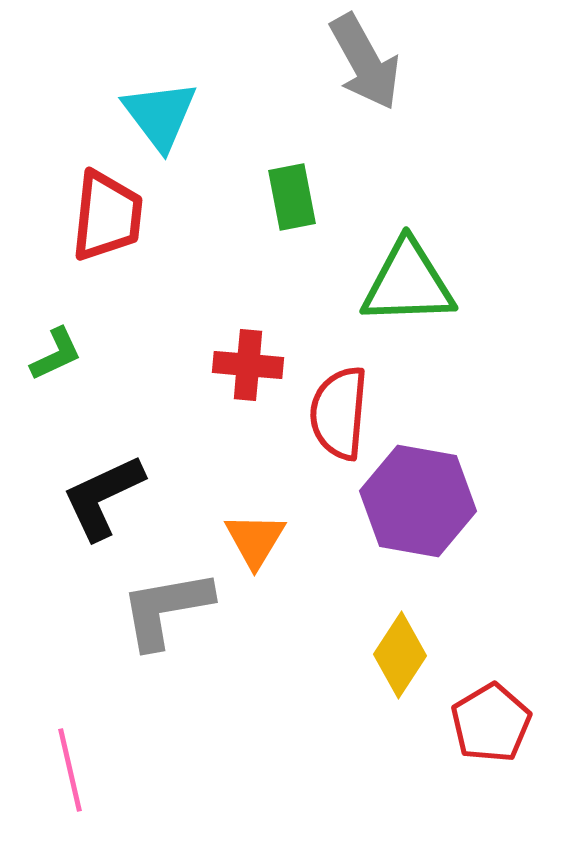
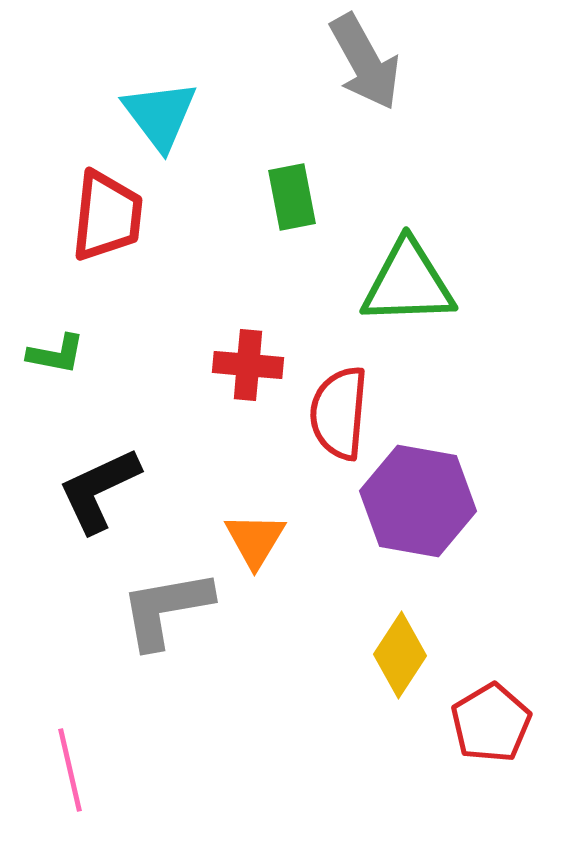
green L-shape: rotated 36 degrees clockwise
black L-shape: moved 4 px left, 7 px up
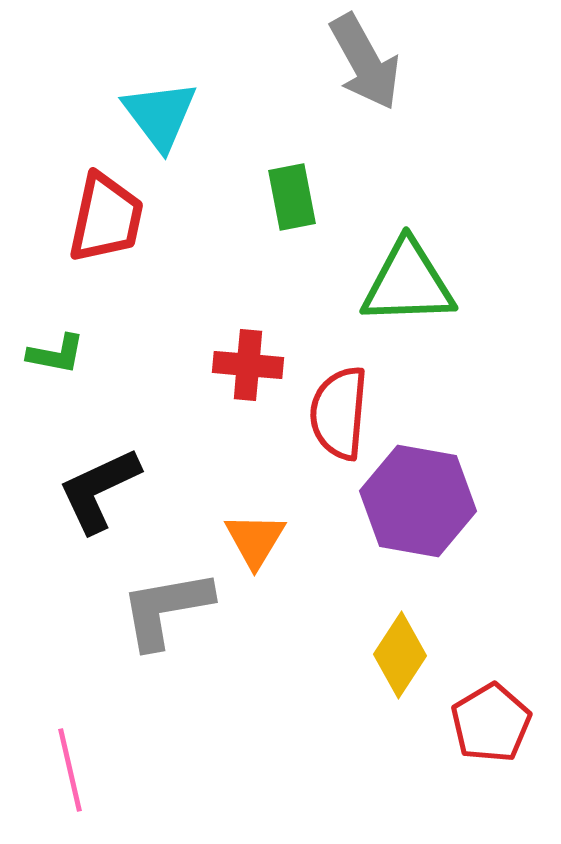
red trapezoid: moved 1 px left, 2 px down; rotated 6 degrees clockwise
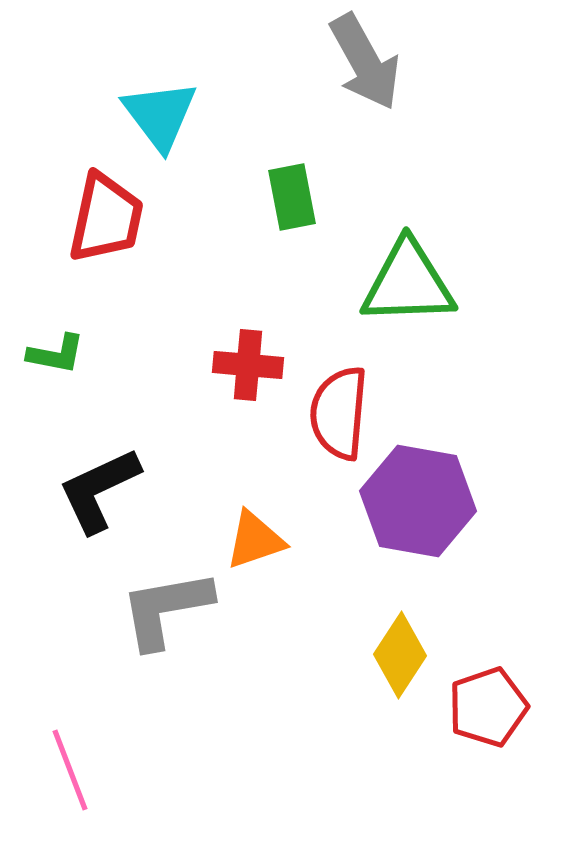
orange triangle: rotated 40 degrees clockwise
red pentagon: moved 3 px left, 16 px up; rotated 12 degrees clockwise
pink line: rotated 8 degrees counterclockwise
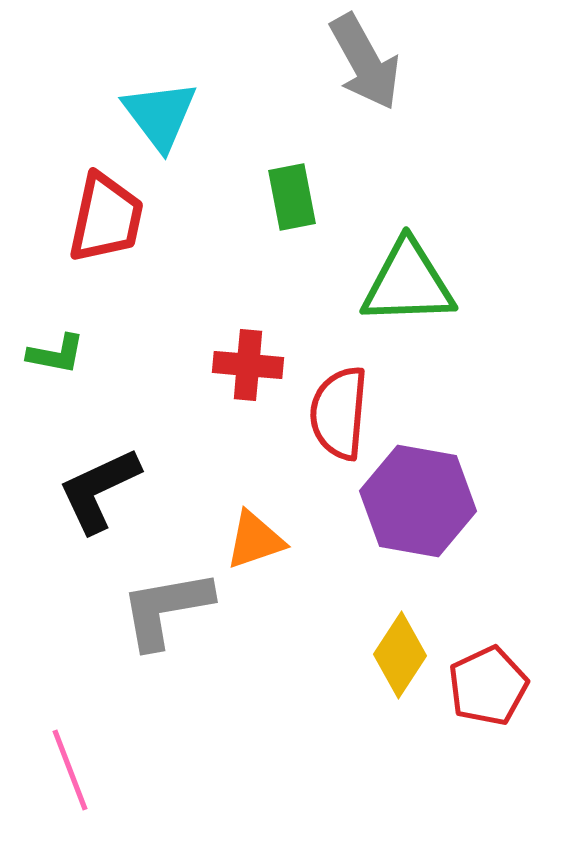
red pentagon: moved 21 px up; rotated 6 degrees counterclockwise
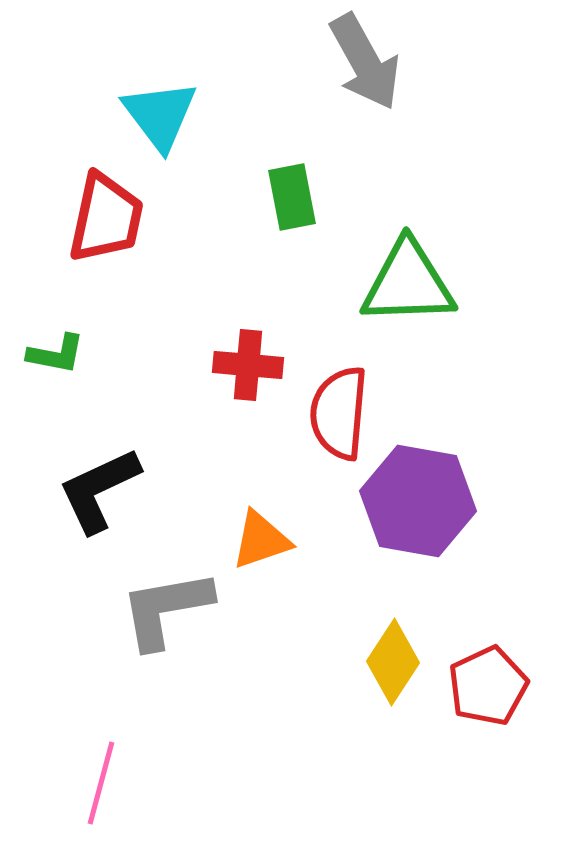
orange triangle: moved 6 px right
yellow diamond: moved 7 px left, 7 px down
pink line: moved 31 px right, 13 px down; rotated 36 degrees clockwise
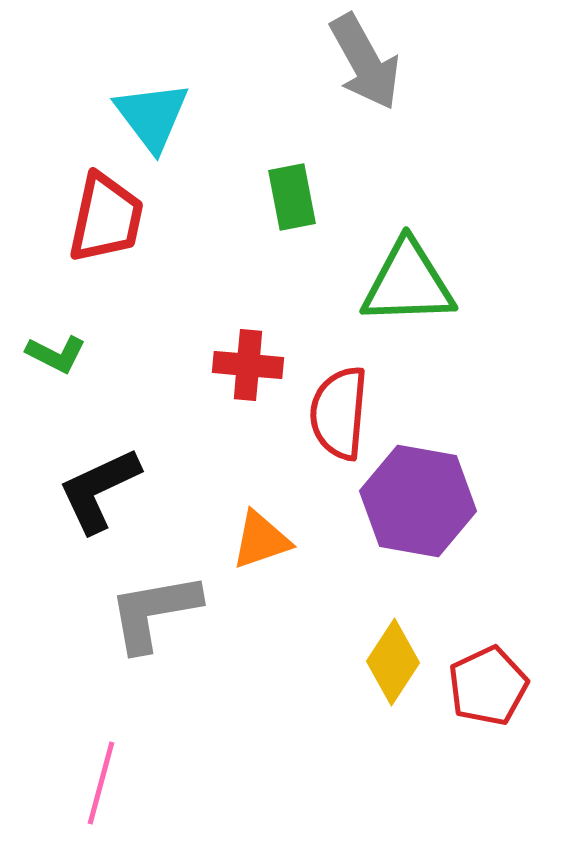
cyan triangle: moved 8 px left, 1 px down
green L-shape: rotated 16 degrees clockwise
gray L-shape: moved 12 px left, 3 px down
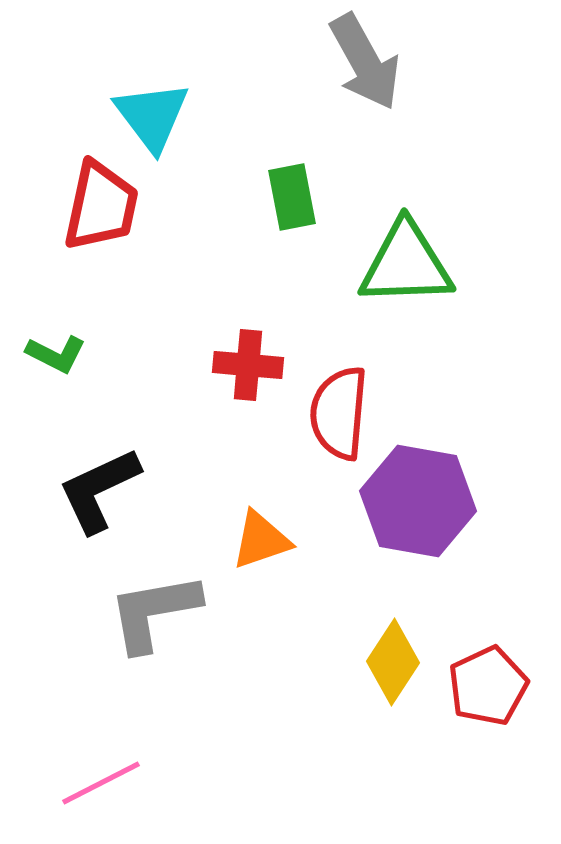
red trapezoid: moved 5 px left, 12 px up
green triangle: moved 2 px left, 19 px up
pink line: rotated 48 degrees clockwise
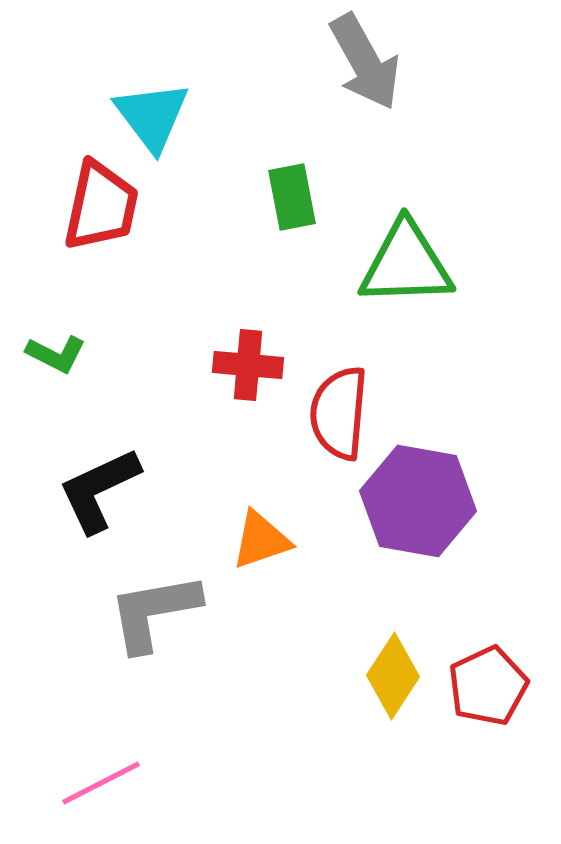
yellow diamond: moved 14 px down
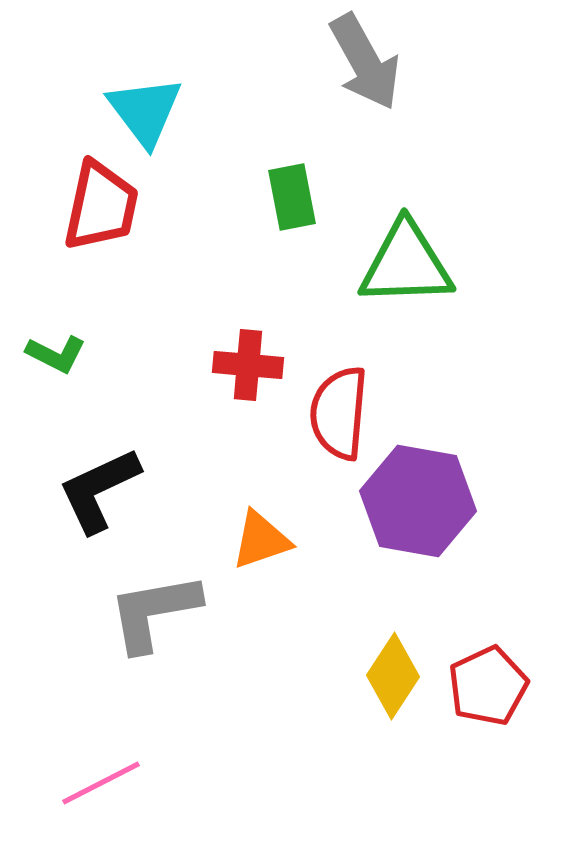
cyan triangle: moved 7 px left, 5 px up
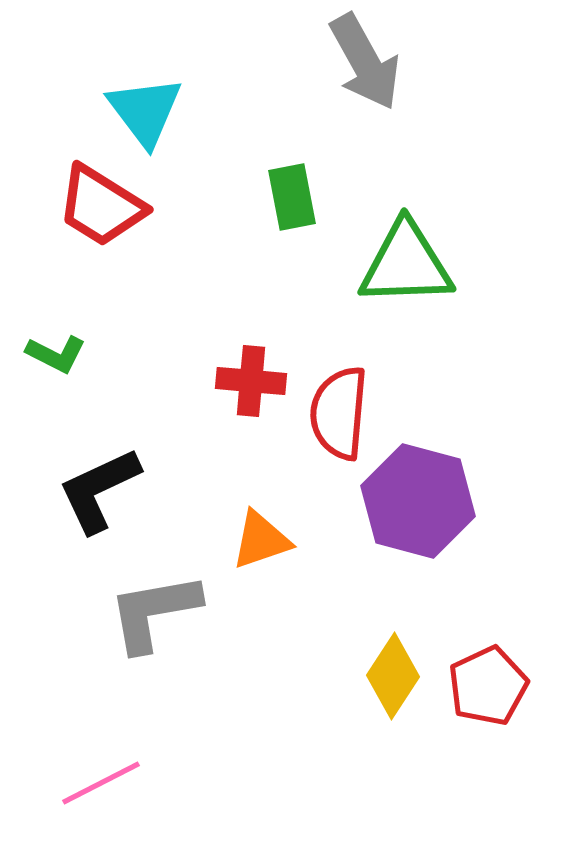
red trapezoid: rotated 110 degrees clockwise
red cross: moved 3 px right, 16 px down
purple hexagon: rotated 5 degrees clockwise
